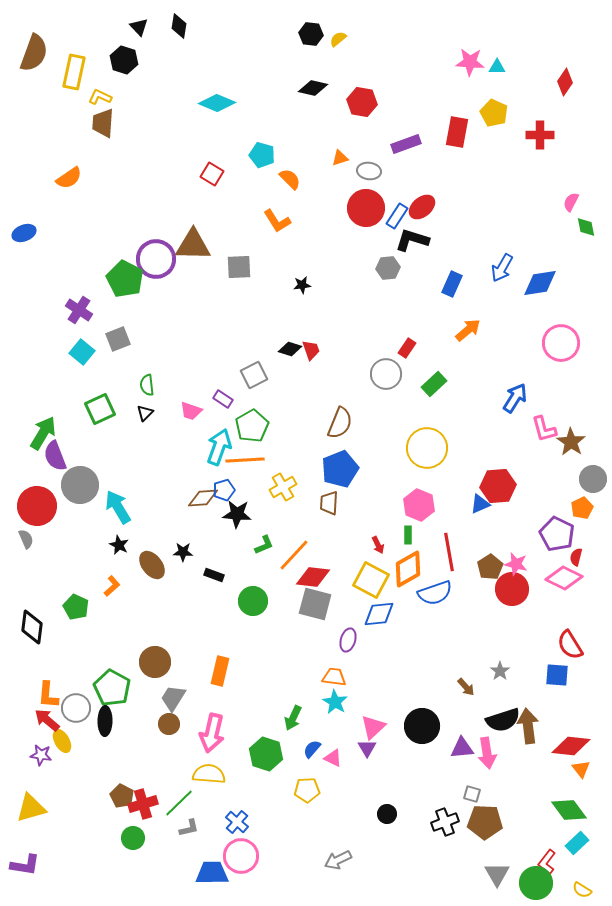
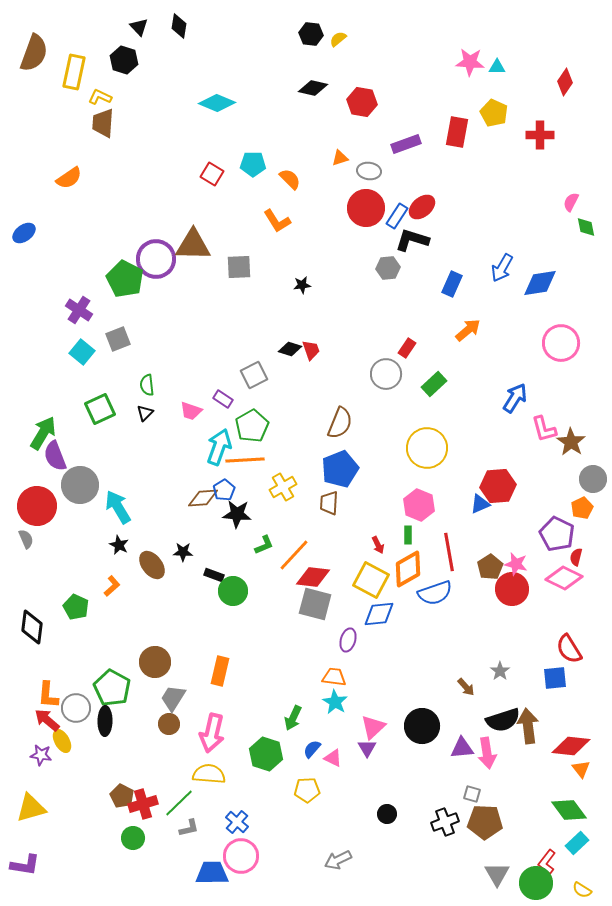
cyan pentagon at (262, 155): moved 9 px left, 9 px down; rotated 15 degrees counterclockwise
blue ellipse at (24, 233): rotated 15 degrees counterclockwise
blue pentagon at (224, 490): rotated 15 degrees counterclockwise
green circle at (253, 601): moved 20 px left, 10 px up
red semicircle at (570, 645): moved 1 px left, 4 px down
blue square at (557, 675): moved 2 px left, 3 px down; rotated 10 degrees counterclockwise
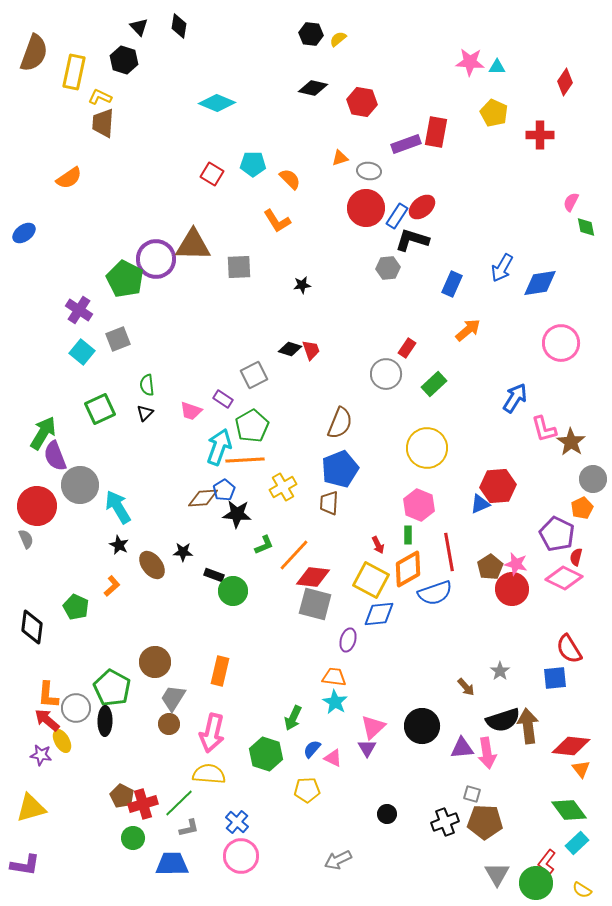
red rectangle at (457, 132): moved 21 px left
blue trapezoid at (212, 873): moved 40 px left, 9 px up
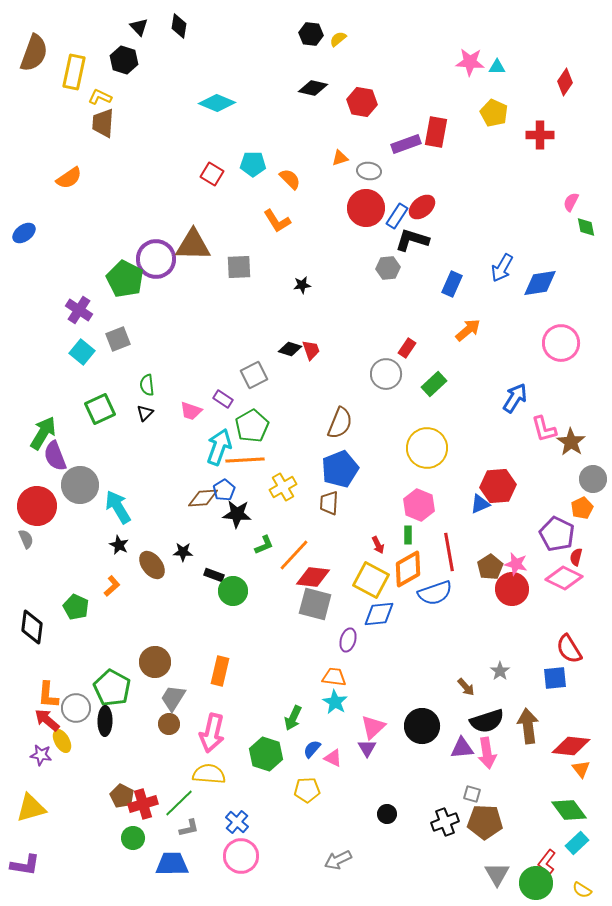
black semicircle at (503, 720): moved 16 px left, 1 px down
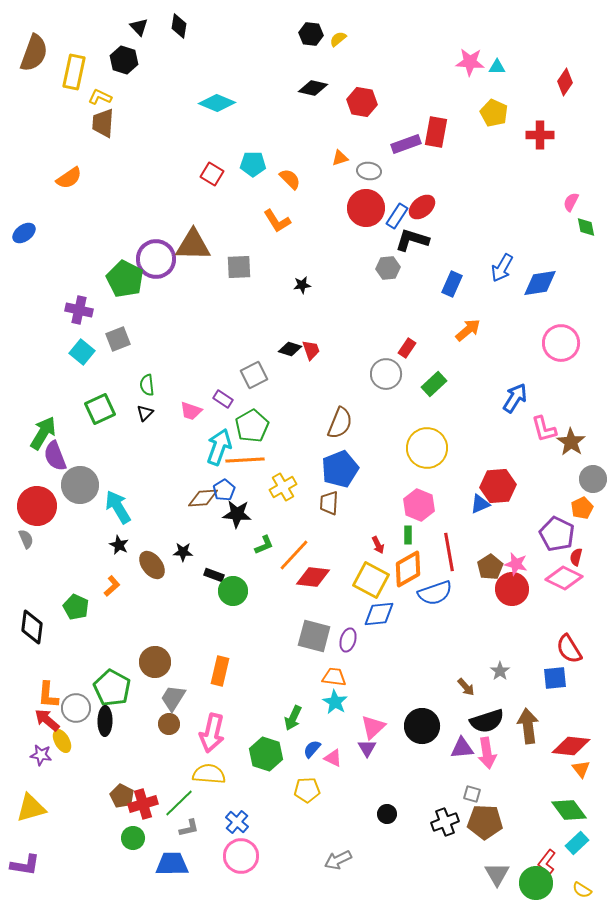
purple cross at (79, 310): rotated 20 degrees counterclockwise
gray square at (315, 604): moved 1 px left, 32 px down
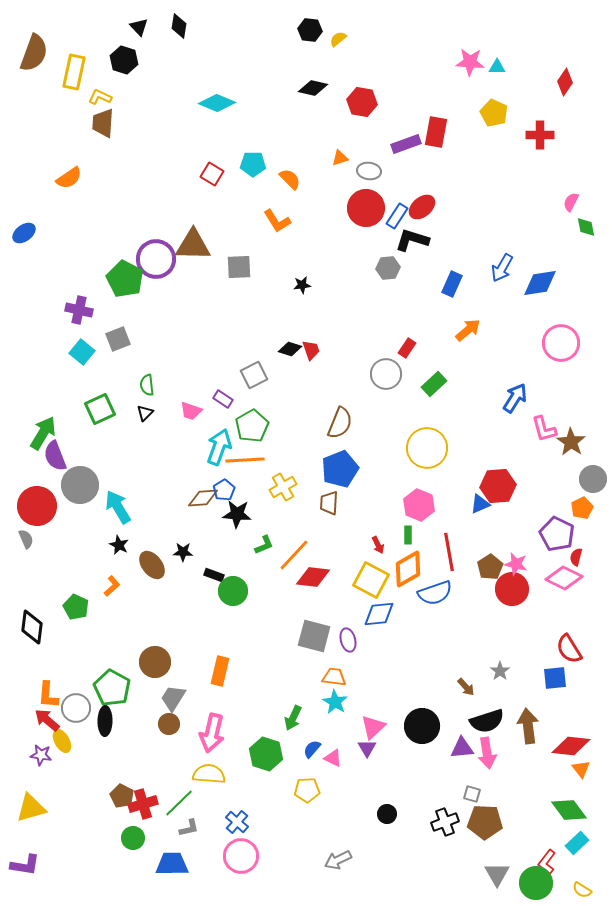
black hexagon at (311, 34): moved 1 px left, 4 px up
purple ellipse at (348, 640): rotated 30 degrees counterclockwise
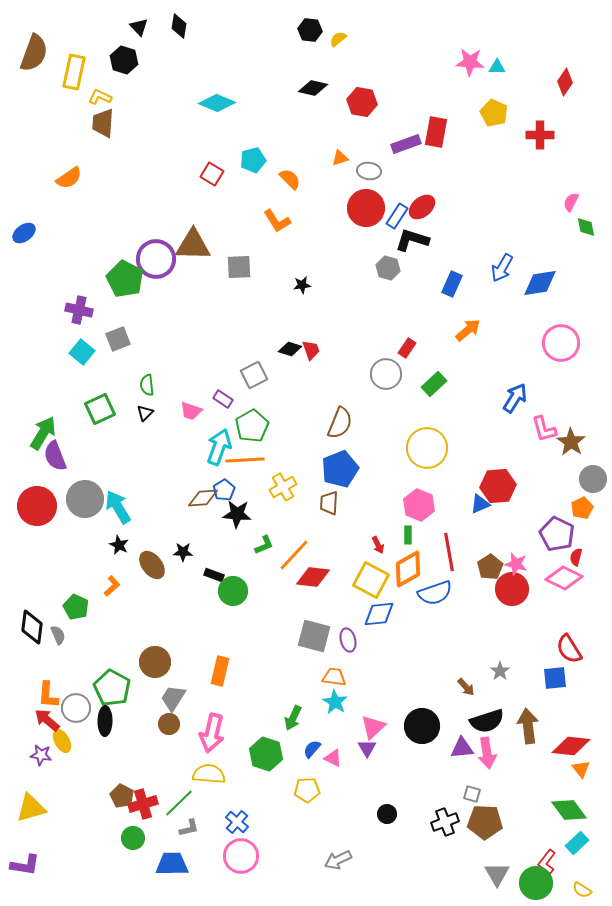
cyan pentagon at (253, 164): moved 4 px up; rotated 15 degrees counterclockwise
gray hexagon at (388, 268): rotated 20 degrees clockwise
gray circle at (80, 485): moved 5 px right, 14 px down
gray semicircle at (26, 539): moved 32 px right, 96 px down
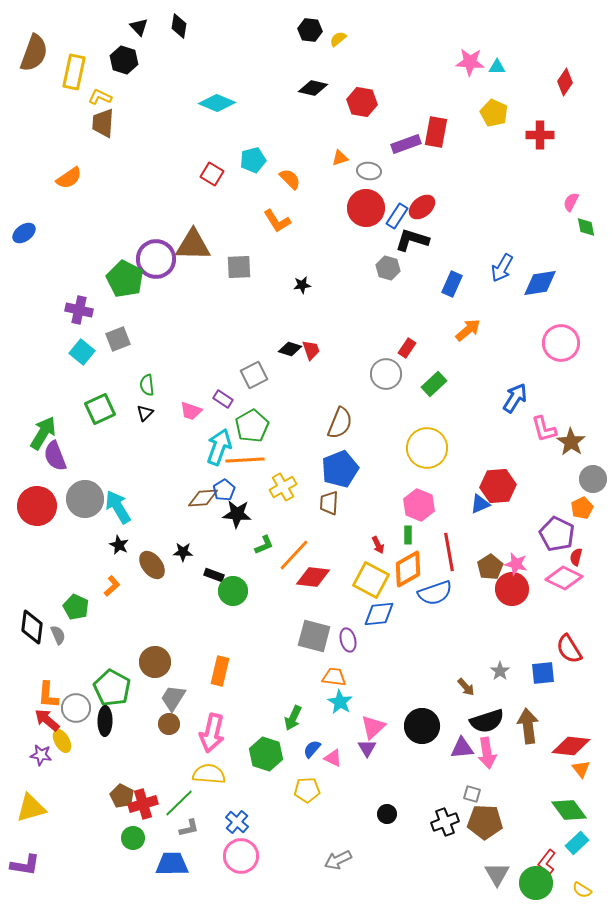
blue square at (555, 678): moved 12 px left, 5 px up
cyan star at (335, 702): moved 5 px right
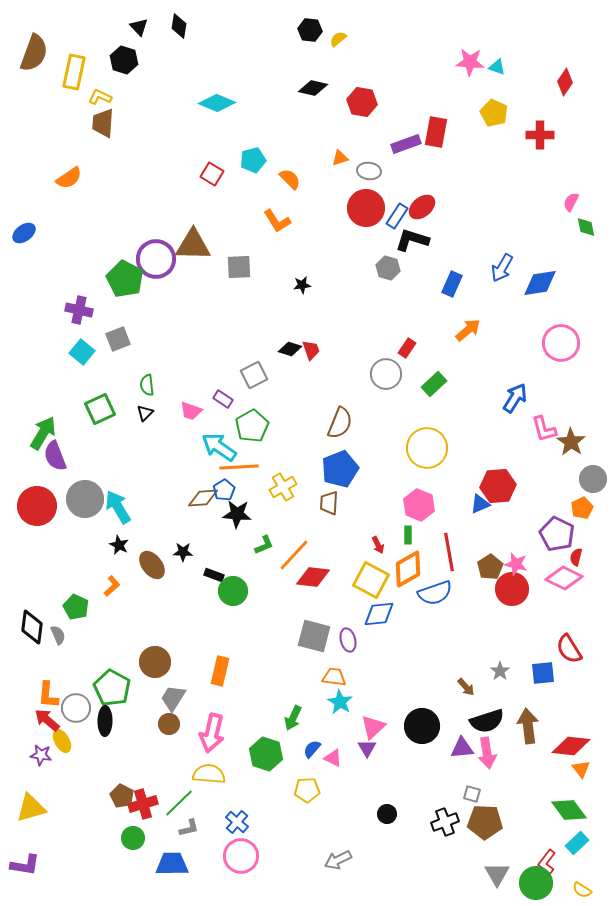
cyan triangle at (497, 67): rotated 18 degrees clockwise
cyan arrow at (219, 447): rotated 75 degrees counterclockwise
orange line at (245, 460): moved 6 px left, 7 px down
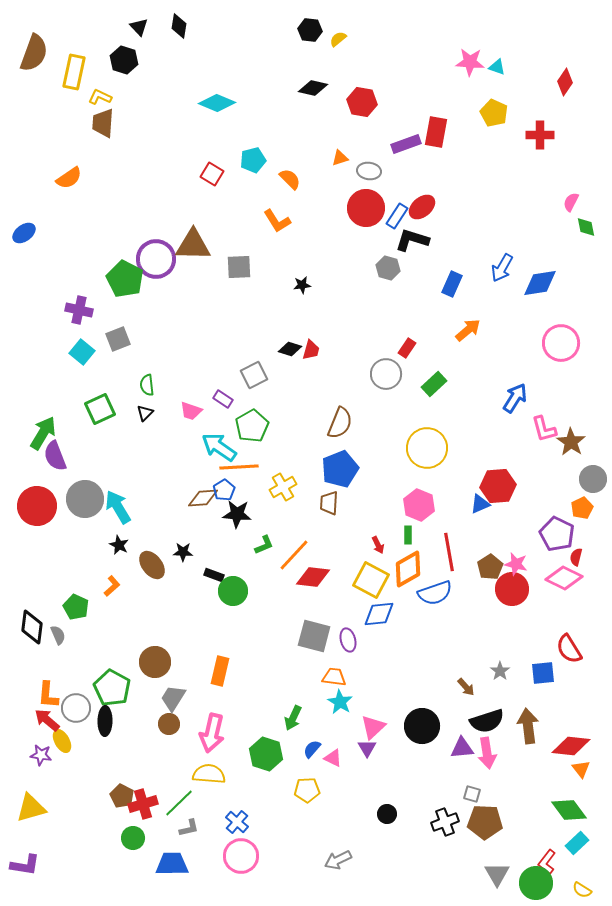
red trapezoid at (311, 350): rotated 35 degrees clockwise
